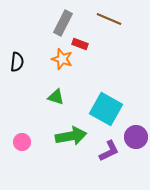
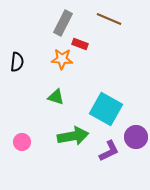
orange star: rotated 15 degrees counterclockwise
green arrow: moved 2 px right
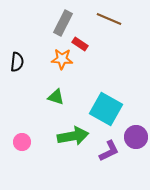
red rectangle: rotated 14 degrees clockwise
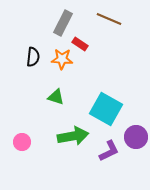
black semicircle: moved 16 px right, 5 px up
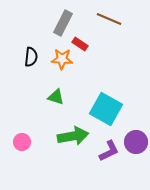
black semicircle: moved 2 px left
purple circle: moved 5 px down
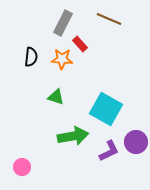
red rectangle: rotated 14 degrees clockwise
pink circle: moved 25 px down
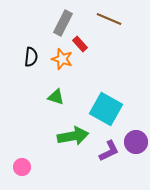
orange star: rotated 15 degrees clockwise
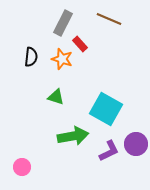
purple circle: moved 2 px down
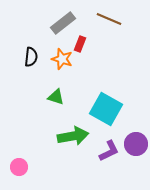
gray rectangle: rotated 25 degrees clockwise
red rectangle: rotated 63 degrees clockwise
pink circle: moved 3 px left
